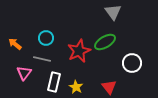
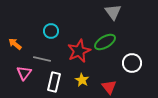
cyan circle: moved 5 px right, 7 px up
yellow star: moved 6 px right, 7 px up
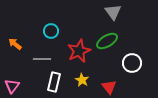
green ellipse: moved 2 px right, 1 px up
gray line: rotated 12 degrees counterclockwise
pink triangle: moved 12 px left, 13 px down
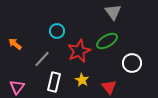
cyan circle: moved 6 px right
gray line: rotated 48 degrees counterclockwise
pink triangle: moved 5 px right, 1 px down
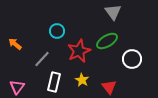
white circle: moved 4 px up
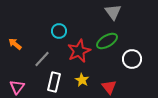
cyan circle: moved 2 px right
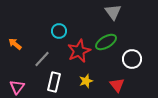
green ellipse: moved 1 px left, 1 px down
yellow star: moved 4 px right, 1 px down; rotated 24 degrees clockwise
red triangle: moved 8 px right, 2 px up
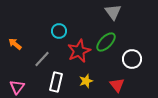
green ellipse: rotated 15 degrees counterclockwise
white rectangle: moved 2 px right
